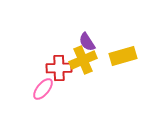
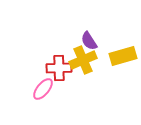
purple semicircle: moved 2 px right, 1 px up
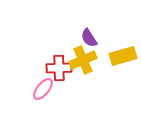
purple semicircle: moved 3 px up
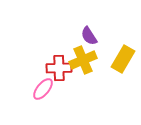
purple semicircle: moved 2 px up
yellow rectangle: moved 3 px down; rotated 44 degrees counterclockwise
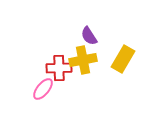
yellow cross: rotated 12 degrees clockwise
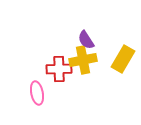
purple semicircle: moved 3 px left, 4 px down
red cross: moved 1 px down
pink ellipse: moved 6 px left, 4 px down; rotated 50 degrees counterclockwise
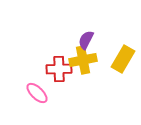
purple semicircle: rotated 60 degrees clockwise
pink ellipse: rotated 35 degrees counterclockwise
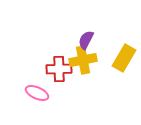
yellow rectangle: moved 1 px right, 1 px up
pink ellipse: rotated 20 degrees counterclockwise
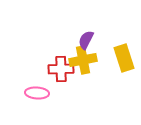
yellow rectangle: rotated 48 degrees counterclockwise
red cross: moved 2 px right
pink ellipse: rotated 20 degrees counterclockwise
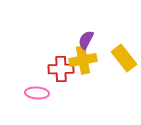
yellow rectangle: rotated 20 degrees counterclockwise
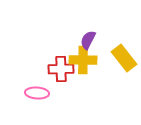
purple semicircle: moved 2 px right
yellow cross: rotated 12 degrees clockwise
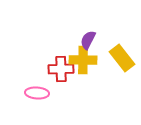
yellow rectangle: moved 2 px left
